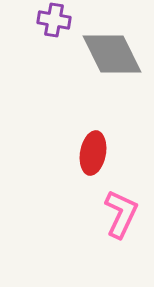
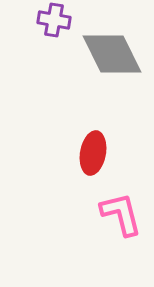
pink L-shape: rotated 39 degrees counterclockwise
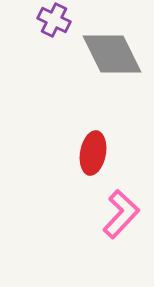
purple cross: rotated 16 degrees clockwise
pink L-shape: rotated 57 degrees clockwise
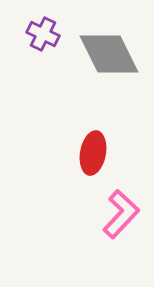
purple cross: moved 11 px left, 14 px down
gray diamond: moved 3 px left
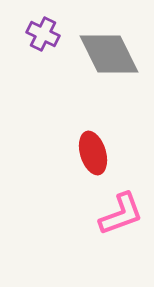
red ellipse: rotated 27 degrees counterclockwise
pink L-shape: rotated 27 degrees clockwise
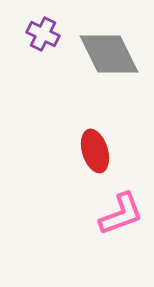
red ellipse: moved 2 px right, 2 px up
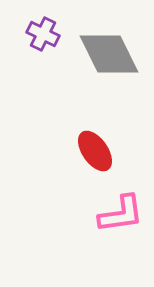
red ellipse: rotated 18 degrees counterclockwise
pink L-shape: rotated 12 degrees clockwise
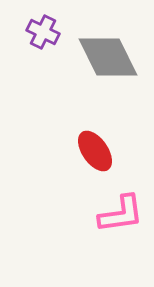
purple cross: moved 2 px up
gray diamond: moved 1 px left, 3 px down
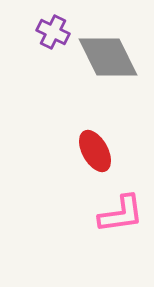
purple cross: moved 10 px right
red ellipse: rotated 6 degrees clockwise
